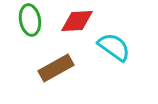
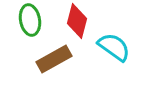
red diamond: rotated 72 degrees counterclockwise
brown rectangle: moved 2 px left, 9 px up
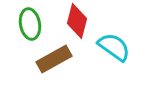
green ellipse: moved 4 px down
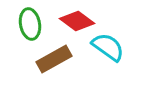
red diamond: rotated 68 degrees counterclockwise
cyan semicircle: moved 6 px left
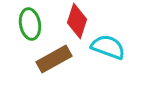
red diamond: rotated 72 degrees clockwise
cyan semicircle: rotated 16 degrees counterclockwise
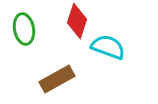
green ellipse: moved 6 px left, 5 px down
brown rectangle: moved 3 px right, 20 px down
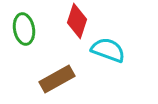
cyan semicircle: moved 3 px down
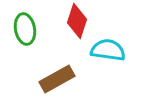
green ellipse: moved 1 px right
cyan semicircle: rotated 12 degrees counterclockwise
